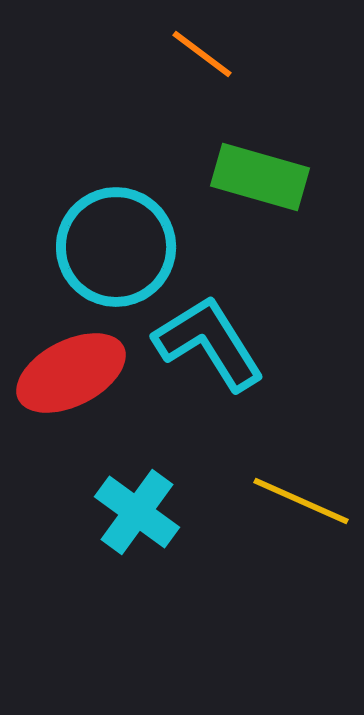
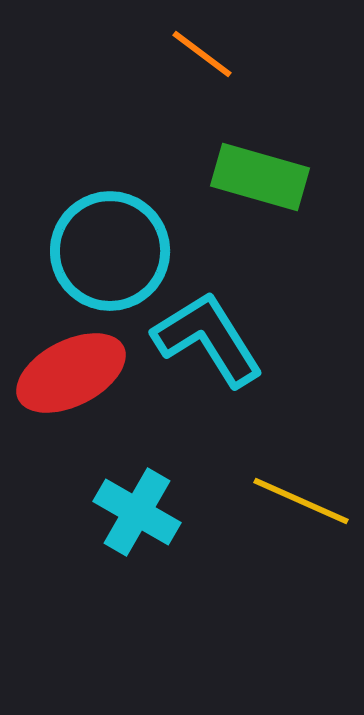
cyan circle: moved 6 px left, 4 px down
cyan L-shape: moved 1 px left, 4 px up
cyan cross: rotated 6 degrees counterclockwise
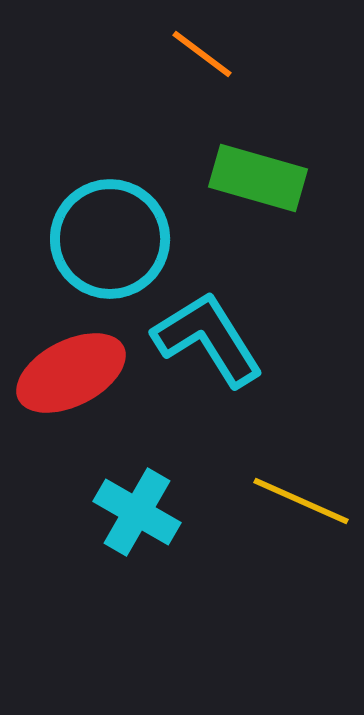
green rectangle: moved 2 px left, 1 px down
cyan circle: moved 12 px up
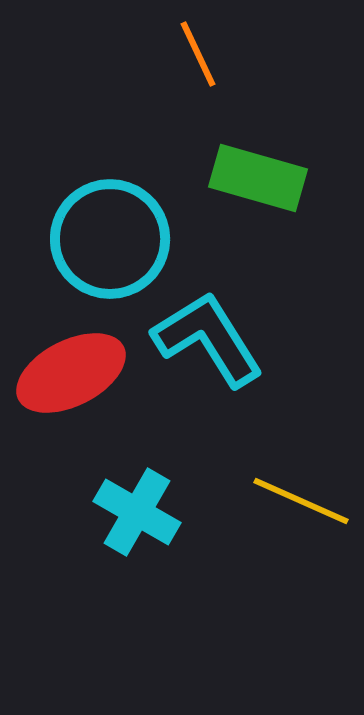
orange line: moved 4 px left; rotated 28 degrees clockwise
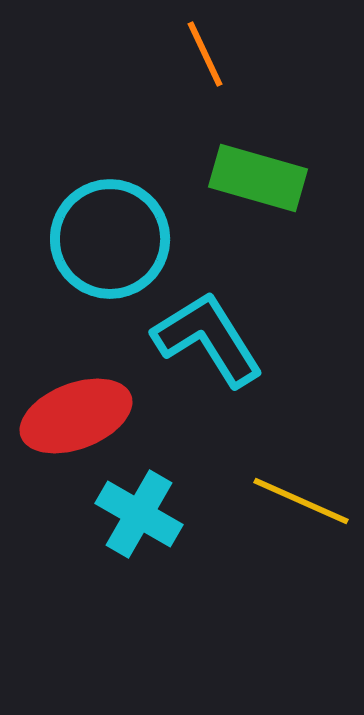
orange line: moved 7 px right
red ellipse: moved 5 px right, 43 px down; rotated 6 degrees clockwise
cyan cross: moved 2 px right, 2 px down
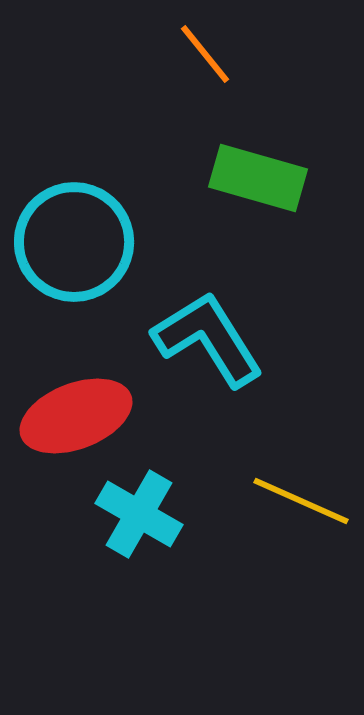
orange line: rotated 14 degrees counterclockwise
cyan circle: moved 36 px left, 3 px down
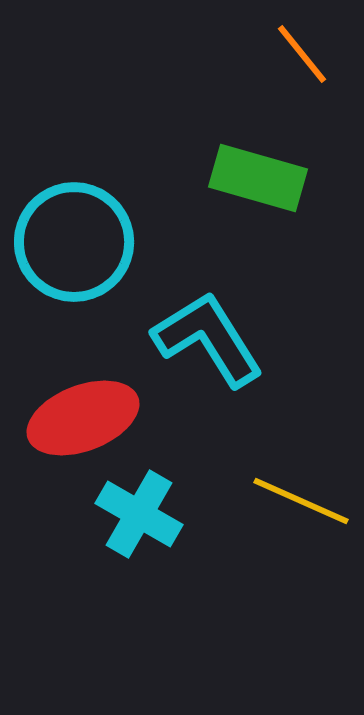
orange line: moved 97 px right
red ellipse: moved 7 px right, 2 px down
